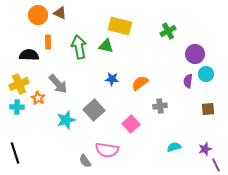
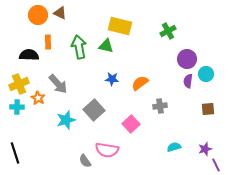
purple circle: moved 8 px left, 5 px down
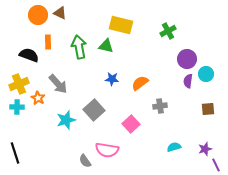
yellow rectangle: moved 1 px right, 1 px up
black semicircle: rotated 18 degrees clockwise
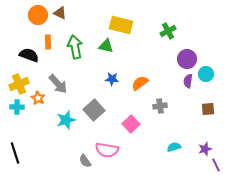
green arrow: moved 4 px left
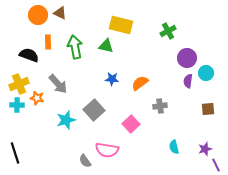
purple circle: moved 1 px up
cyan circle: moved 1 px up
orange star: moved 1 px left; rotated 16 degrees counterclockwise
cyan cross: moved 2 px up
cyan semicircle: rotated 88 degrees counterclockwise
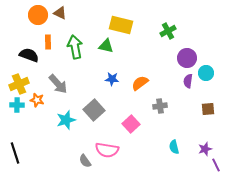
orange star: moved 2 px down
